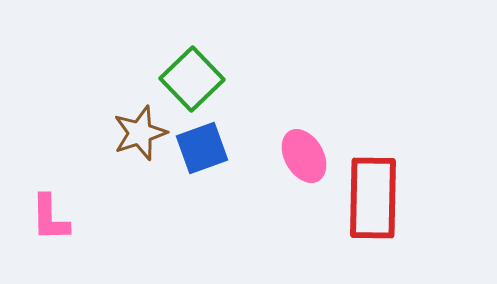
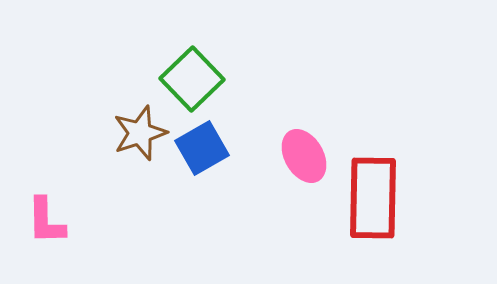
blue square: rotated 10 degrees counterclockwise
pink L-shape: moved 4 px left, 3 px down
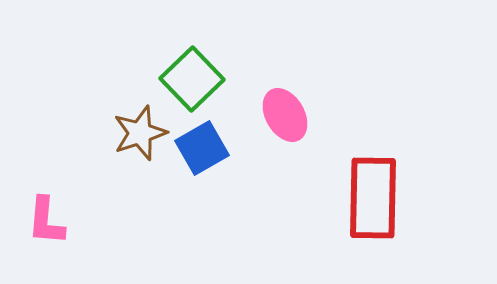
pink ellipse: moved 19 px left, 41 px up
pink L-shape: rotated 6 degrees clockwise
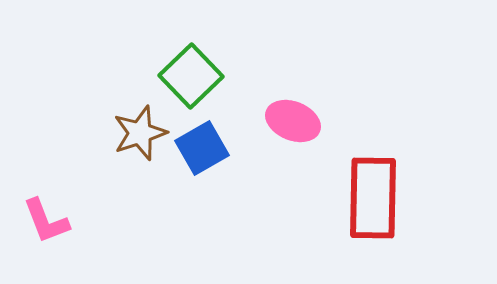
green square: moved 1 px left, 3 px up
pink ellipse: moved 8 px right, 6 px down; rotated 38 degrees counterclockwise
pink L-shape: rotated 26 degrees counterclockwise
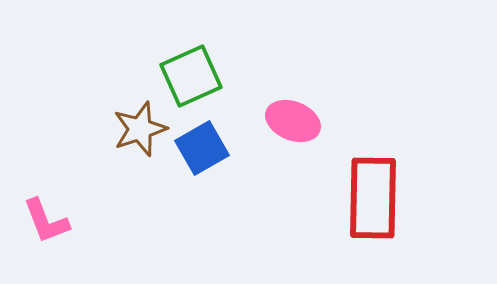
green square: rotated 20 degrees clockwise
brown star: moved 4 px up
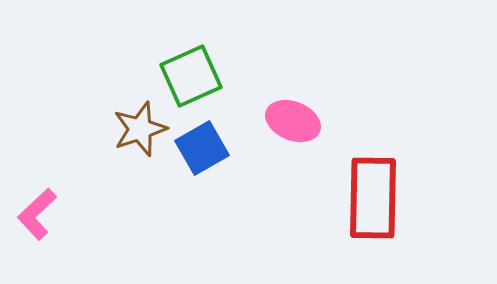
pink L-shape: moved 9 px left, 7 px up; rotated 68 degrees clockwise
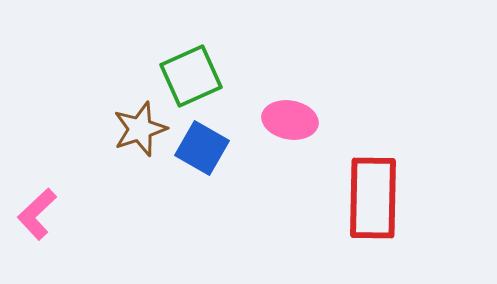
pink ellipse: moved 3 px left, 1 px up; rotated 12 degrees counterclockwise
blue square: rotated 30 degrees counterclockwise
